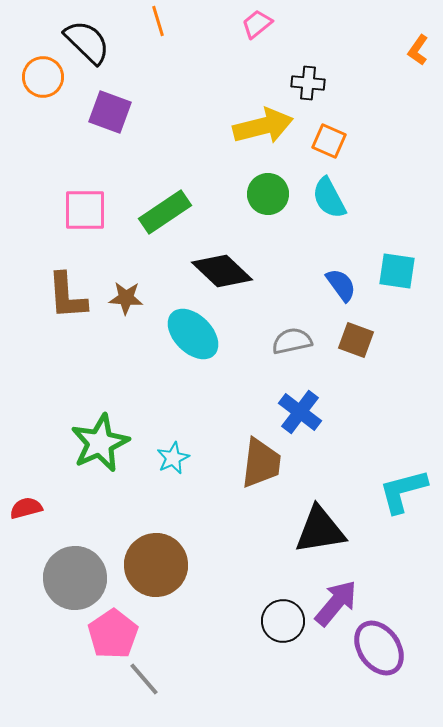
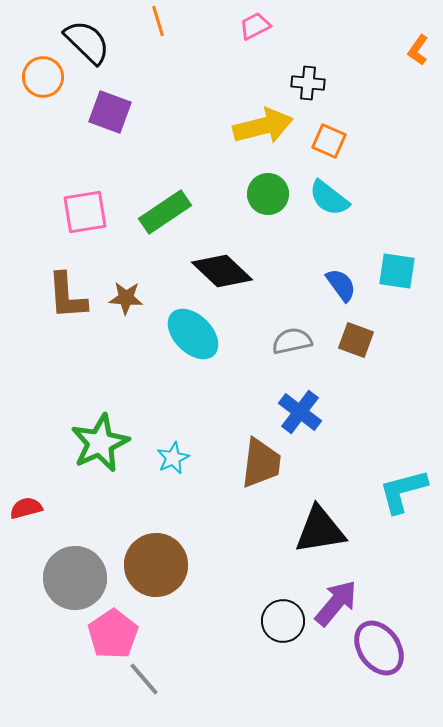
pink trapezoid: moved 2 px left, 2 px down; rotated 12 degrees clockwise
cyan semicircle: rotated 24 degrees counterclockwise
pink square: moved 2 px down; rotated 9 degrees counterclockwise
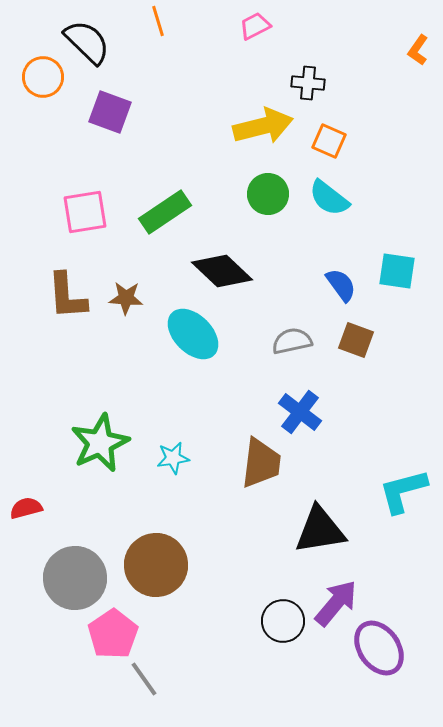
cyan star: rotated 16 degrees clockwise
gray line: rotated 6 degrees clockwise
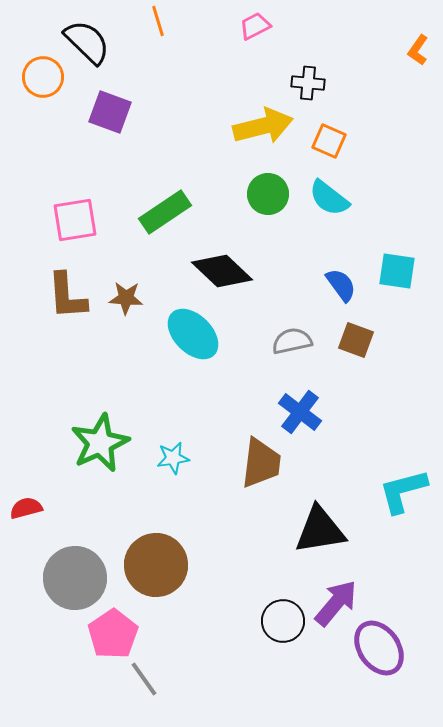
pink square: moved 10 px left, 8 px down
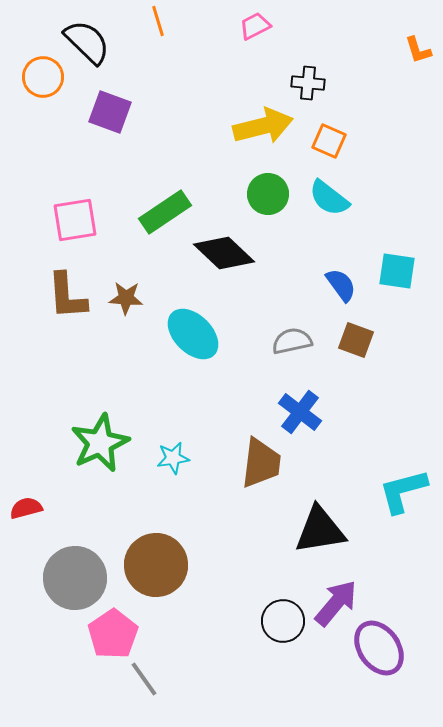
orange L-shape: rotated 52 degrees counterclockwise
black diamond: moved 2 px right, 18 px up
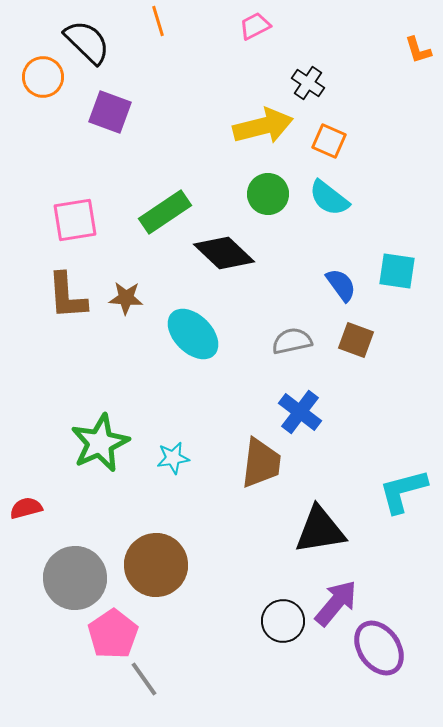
black cross: rotated 28 degrees clockwise
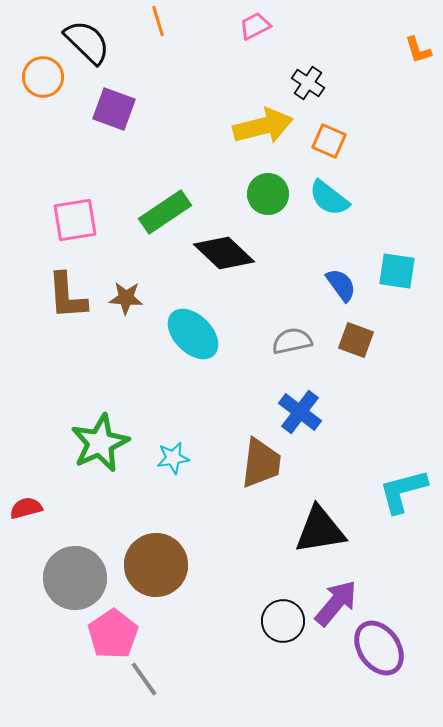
purple square: moved 4 px right, 3 px up
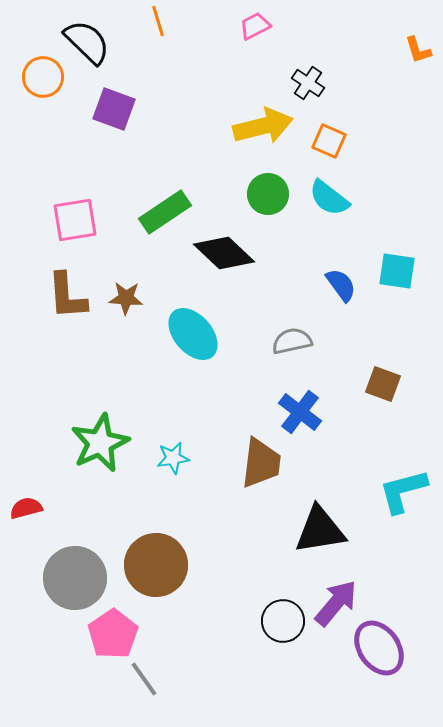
cyan ellipse: rotated 4 degrees clockwise
brown square: moved 27 px right, 44 px down
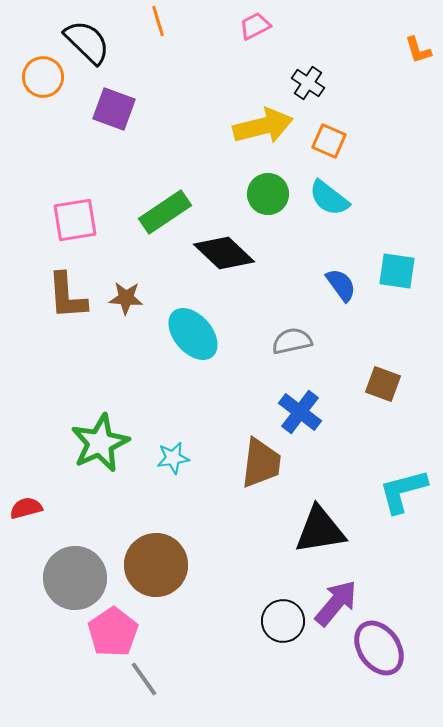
pink pentagon: moved 2 px up
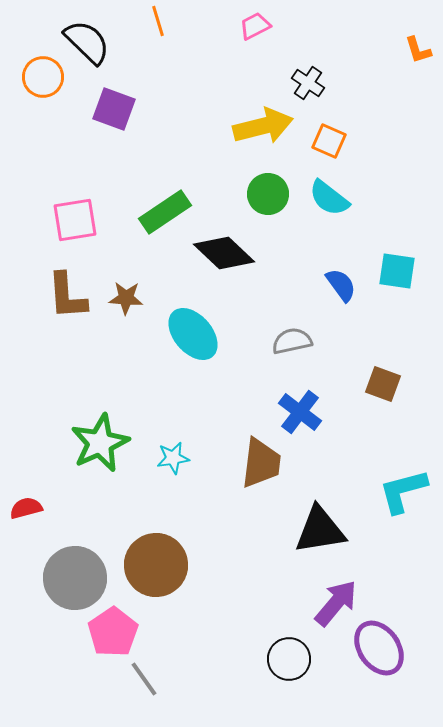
black circle: moved 6 px right, 38 px down
